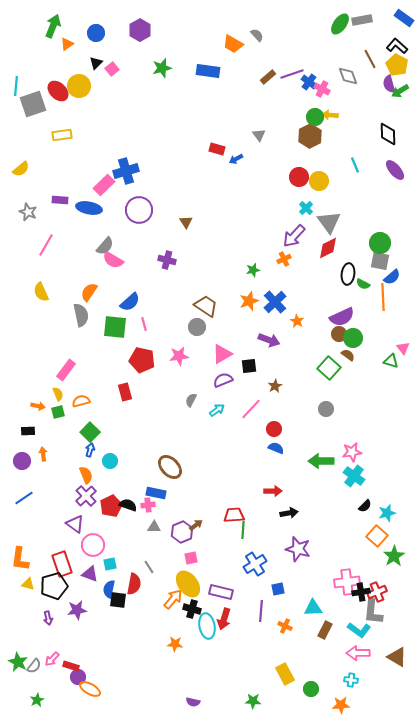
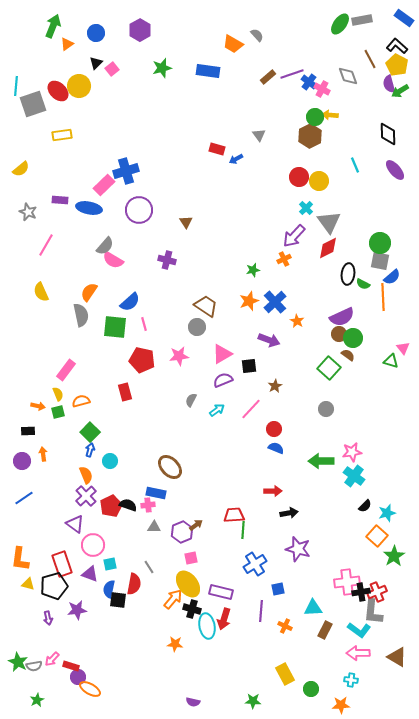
gray semicircle at (34, 666): rotated 42 degrees clockwise
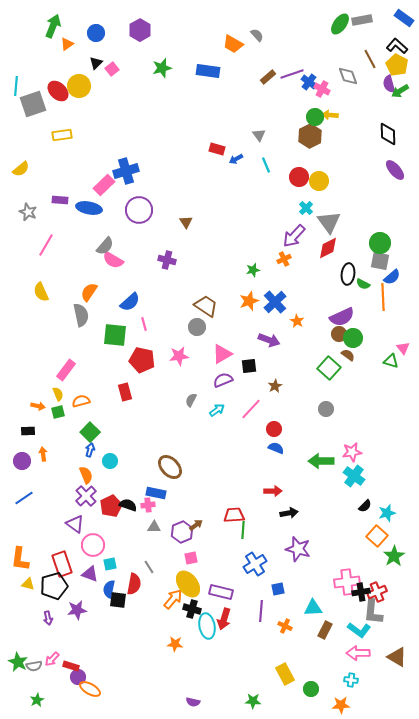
cyan line at (355, 165): moved 89 px left
green square at (115, 327): moved 8 px down
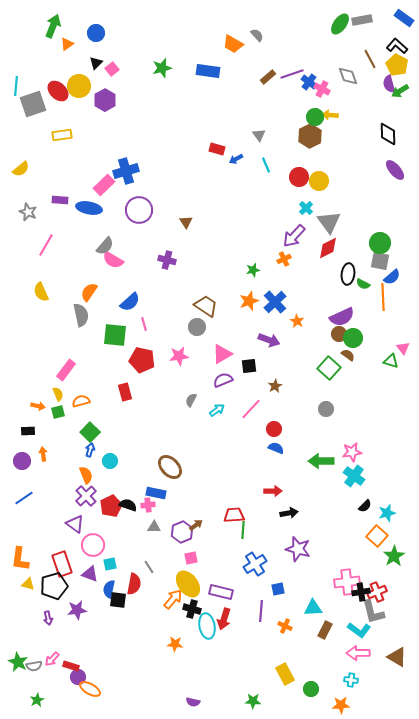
purple hexagon at (140, 30): moved 35 px left, 70 px down
gray L-shape at (373, 612): rotated 20 degrees counterclockwise
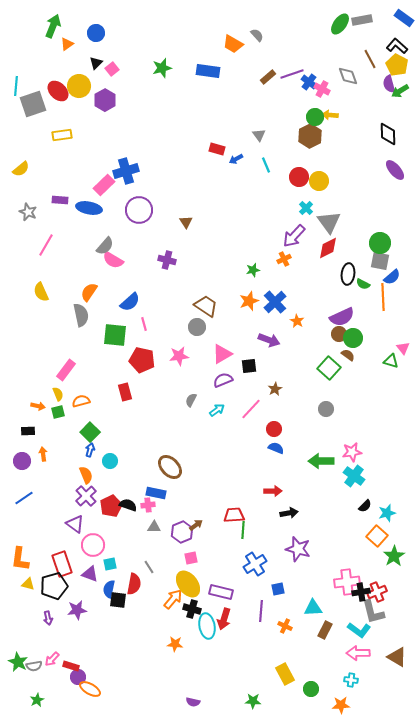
brown star at (275, 386): moved 3 px down
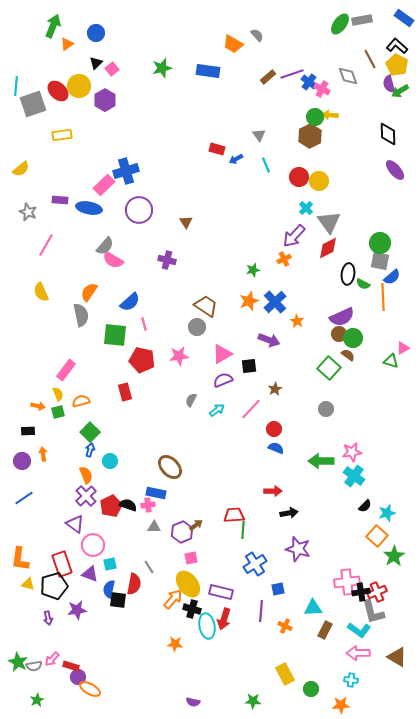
pink triangle at (403, 348): rotated 40 degrees clockwise
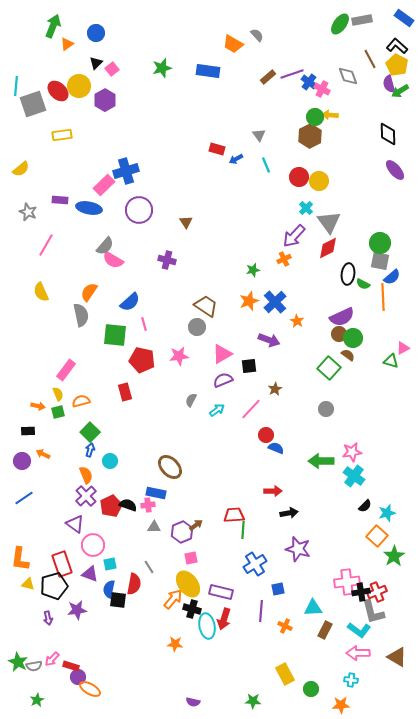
red circle at (274, 429): moved 8 px left, 6 px down
orange arrow at (43, 454): rotated 56 degrees counterclockwise
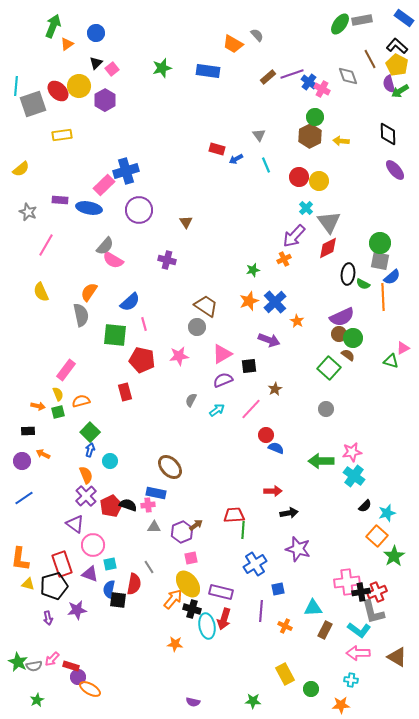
yellow arrow at (330, 115): moved 11 px right, 26 px down
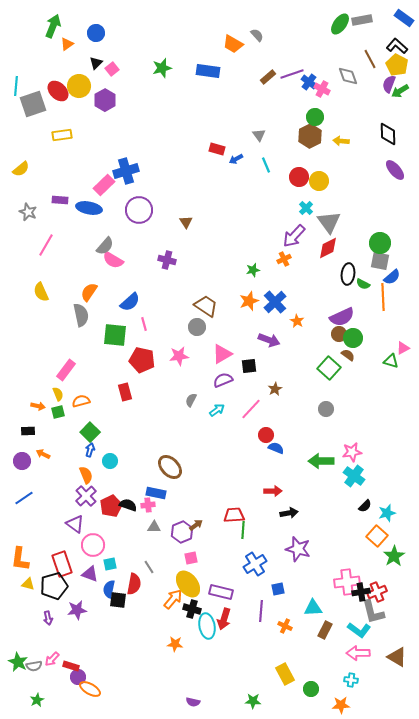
purple semicircle at (389, 84): rotated 36 degrees clockwise
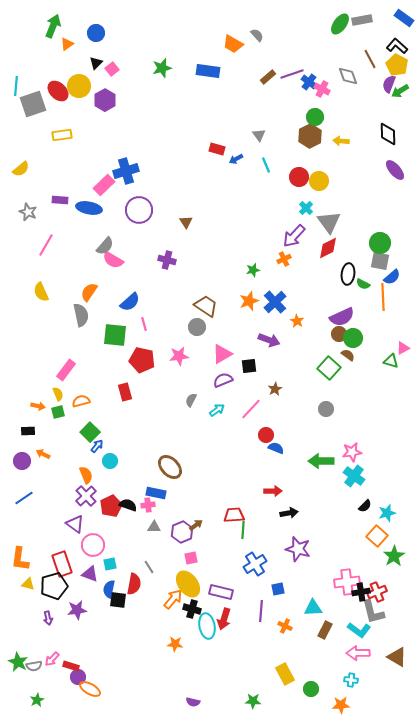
blue arrow at (90, 450): moved 7 px right, 4 px up; rotated 24 degrees clockwise
